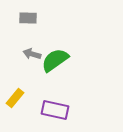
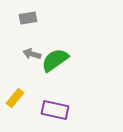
gray rectangle: rotated 12 degrees counterclockwise
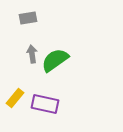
gray arrow: rotated 66 degrees clockwise
purple rectangle: moved 10 px left, 6 px up
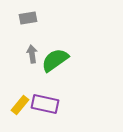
yellow rectangle: moved 5 px right, 7 px down
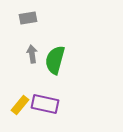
green semicircle: rotated 40 degrees counterclockwise
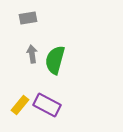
purple rectangle: moved 2 px right, 1 px down; rotated 16 degrees clockwise
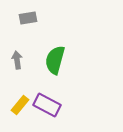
gray arrow: moved 15 px left, 6 px down
